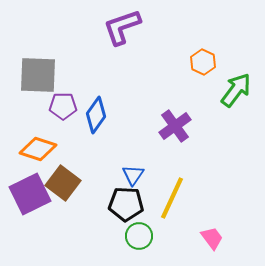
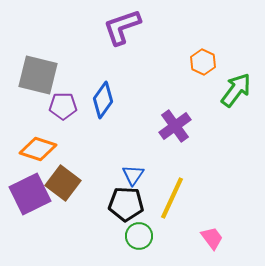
gray square: rotated 12 degrees clockwise
blue diamond: moved 7 px right, 15 px up
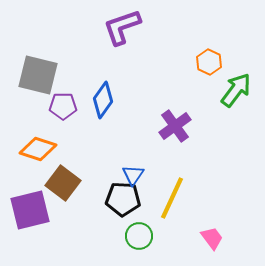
orange hexagon: moved 6 px right
purple square: moved 16 px down; rotated 12 degrees clockwise
black pentagon: moved 3 px left, 5 px up
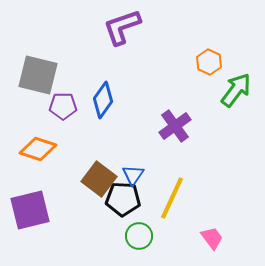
brown square: moved 36 px right, 4 px up
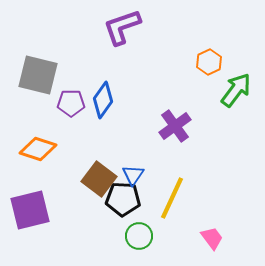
orange hexagon: rotated 10 degrees clockwise
purple pentagon: moved 8 px right, 3 px up
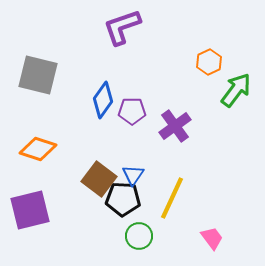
purple pentagon: moved 61 px right, 8 px down
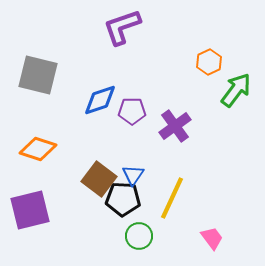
blue diamond: moved 3 px left; rotated 36 degrees clockwise
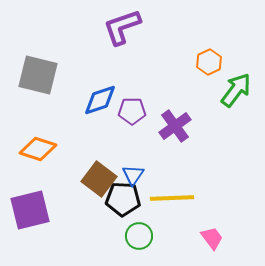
yellow line: rotated 63 degrees clockwise
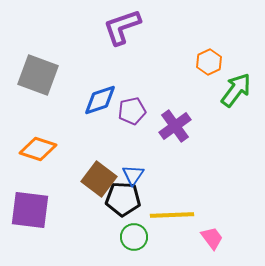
gray square: rotated 6 degrees clockwise
purple pentagon: rotated 12 degrees counterclockwise
yellow line: moved 17 px down
purple square: rotated 21 degrees clockwise
green circle: moved 5 px left, 1 px down
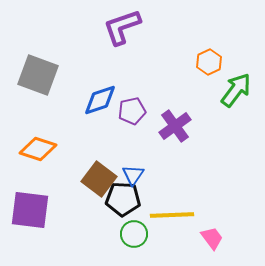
green circle: moved 3 px up
